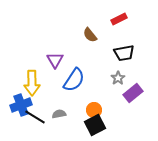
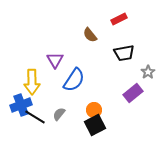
gray star: moved 30 px right, 6 px up
yellow arrow: moved 1 px up
gray semicircle: rotated 40 degrees counterclockwise
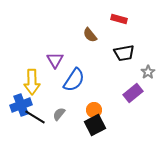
red rectangle: rotated 42 degrees clockwise
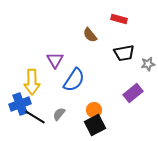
gray star: moved 8 px up; rotated 24 degrees clockwise
blue cross: moved 1 px left, 1 px up
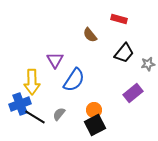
black trapezoid: rotated 40 degrees counterclockwise
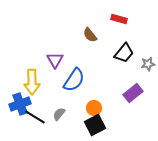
orange circle: moved 2 px up
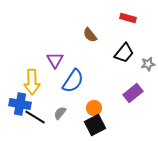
red rectangle: moved 9 px right, 1 px up
blue semicircle: moved 1 px left, 1 px down
blue cross: rotated 30 degrees clockwise
gray semicircle: moved 1 px right, 1 px up
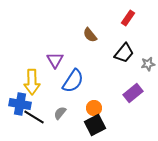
red rectangle: rotated 70 degrees counterclockwise
black line: moved 1 px left
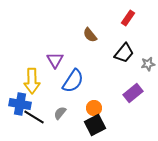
yellow arrow: moved 1 px up
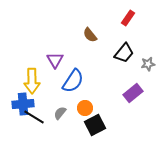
blue cross: moved 3 px right; rotated 15 degrees counterclockwise
orange circle: moved 9 px left
